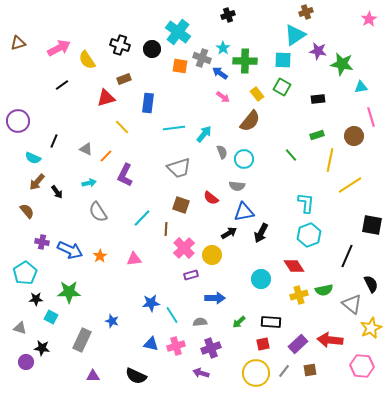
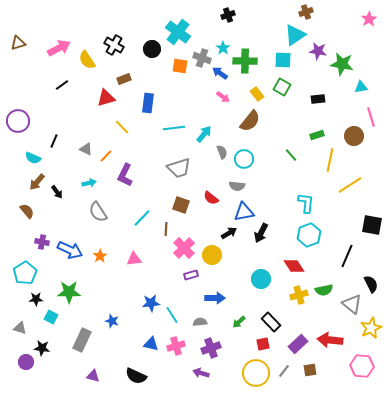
black cross at (120, 45): moved 6 px left; rotated 12 degrees clockwise
black rectangle at (271, 322): rotated 42 degrees clockwise
purple triangle at (93, 376): rotated 16 degrees clockwise
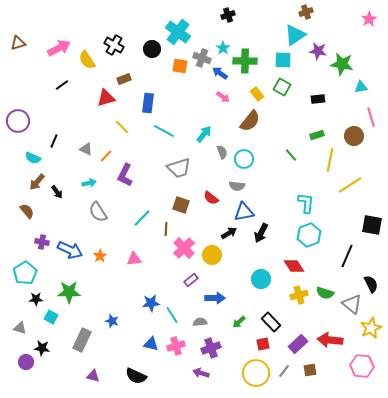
cyan line at (174, 128): moved 10 px left, 3 px down; rotated 35 degrees clockwise
purple rectangle at (191, 275): moved 5 px down; rotated 24 degrees counterclockwise
green semicircle at (324, 290): moved 1 px right, 3 px down; rotated 30 degrees clockwise
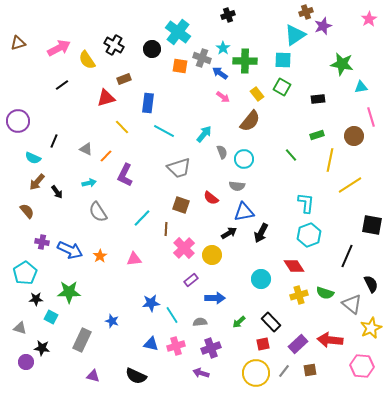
purple star at (318, 51): moved 5 px right, 25 px up; rotated 30 degrees counterclockwise
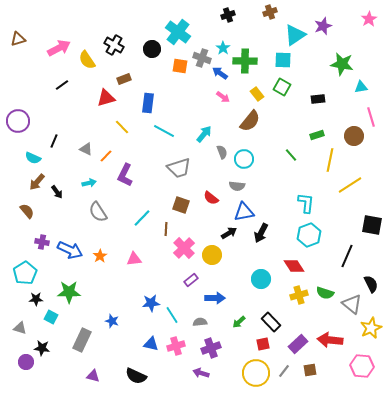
brown cross at (306, 12): moved 36 px left
brown triangle at (18, 43): moved 4 px up
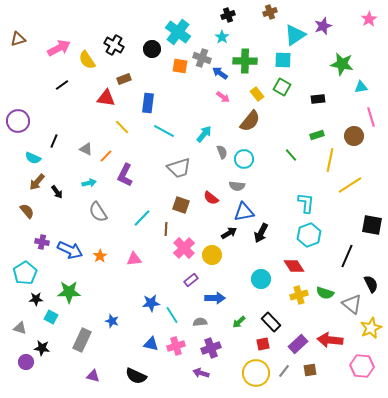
cyan star at (223, 48): moved 1 px left, 11 px up
red triangle at (106, 98): rotated 24 degrees clockwise
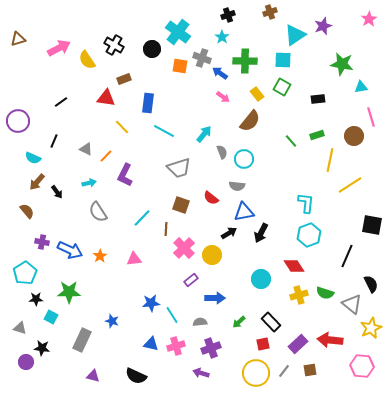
black line at (62, 85): moved 1 px left, 17 px down
green line at (291, 155): moved 14 px up
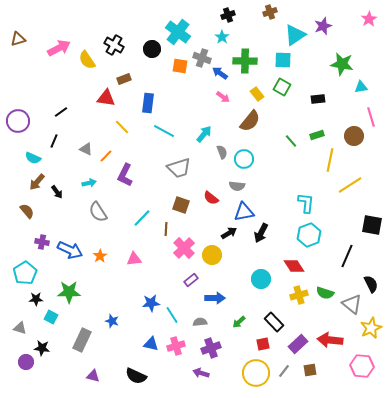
black line at (61, 102): moved 10 px down
black rectangle at (271, 322): moved 3 px right
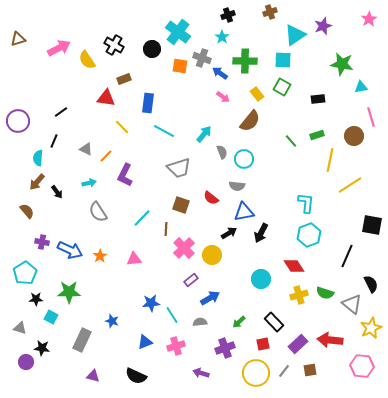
cyan semicircle at (33, 158): moved 5 px right; rotated 70 degrees clockwise
blue arrow at (215, 298): moved 5 px left; rotated 30 degrees counterclockwise
blue triangle at (151, 344): moved 6 px left, 2 px up; rotated 35 degrees counterclockwise
purple cross at (211, 348): moved 14 px right
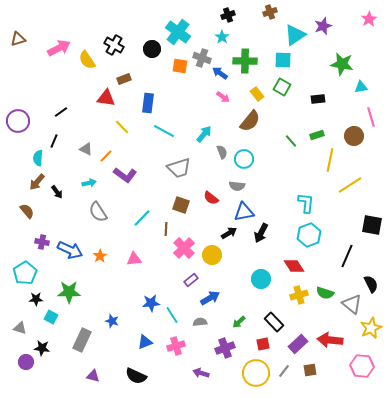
purple L-shape at (125, 175): rotated 80 degrees counterclockwise
